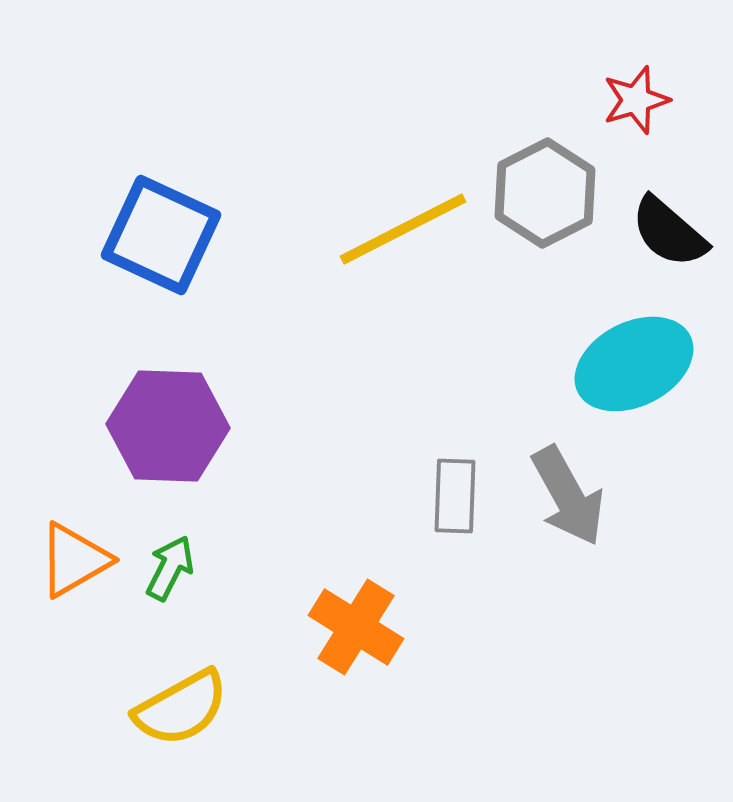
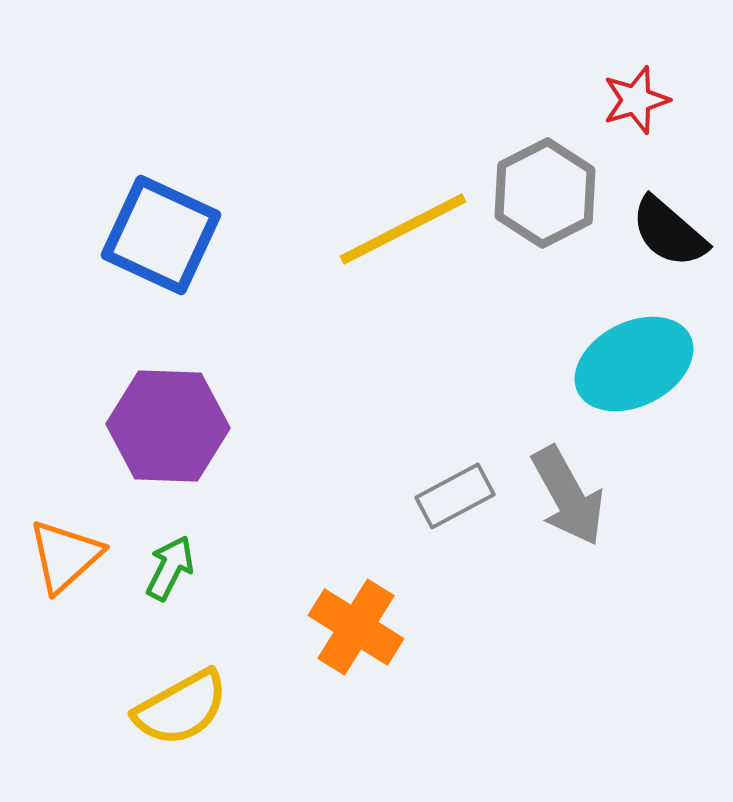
gray rectangle: rotated 60 degrees clockwise
orange triangle: moved 9 px left, 4 px up; rotated 12 degrees counterclockwise
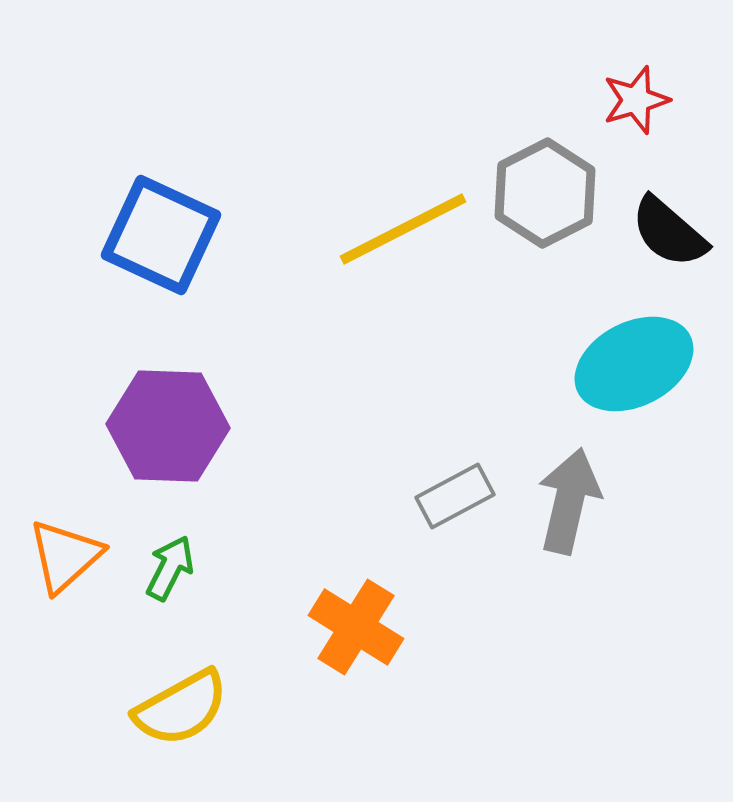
gray arrow: moved 1 px right, 5 px down; rotated 138 degrees counterclockwise
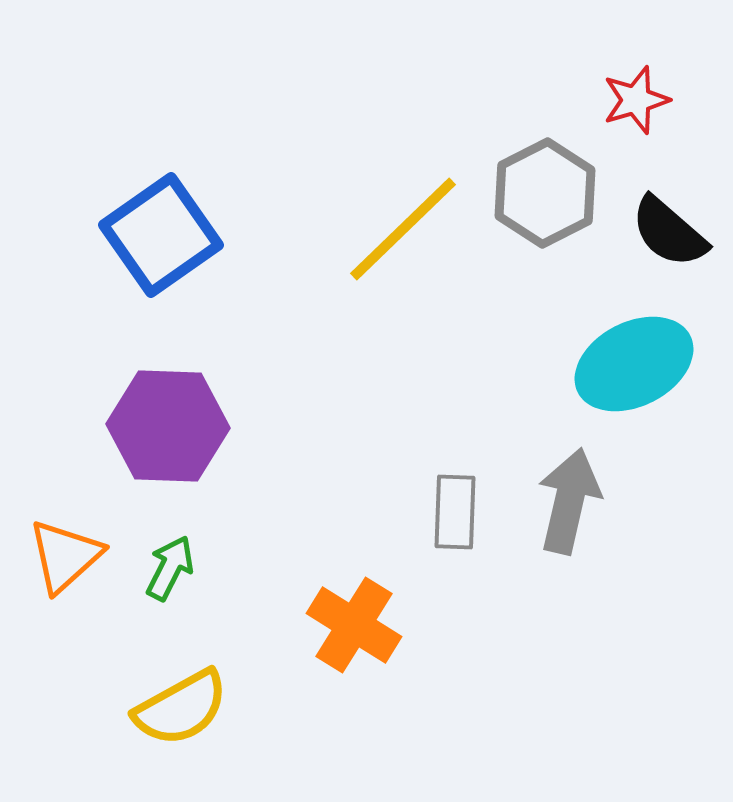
yellow line: rotated 17 degrees counterclockwise
blue square: rotated 30 degrees clockwise
gray rectangle: moved 16 px down; rotated 60 degrees counterclockwise
orange cross: moved 2 px left, 2 px up
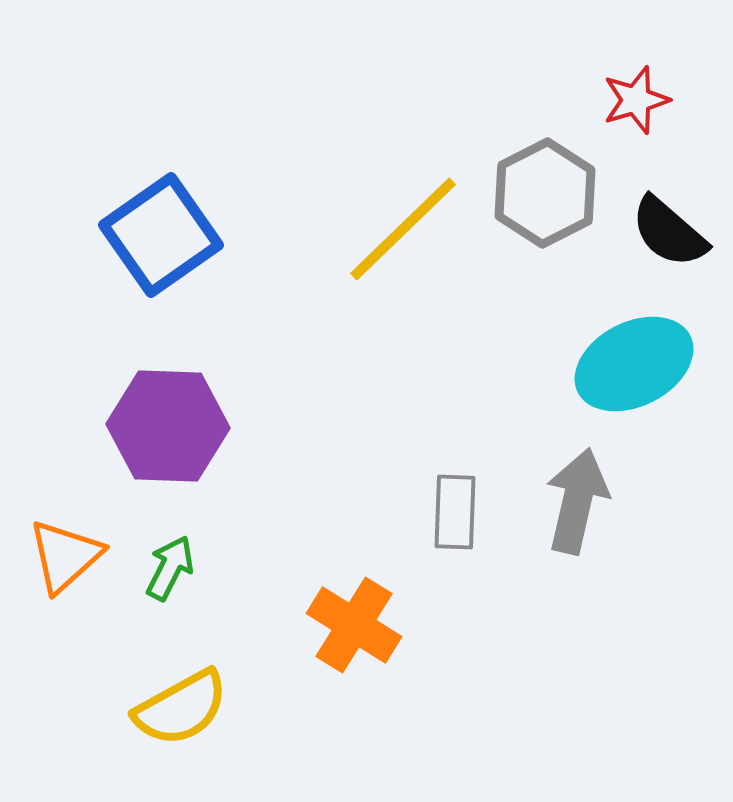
gray arrow: moved 8 px right
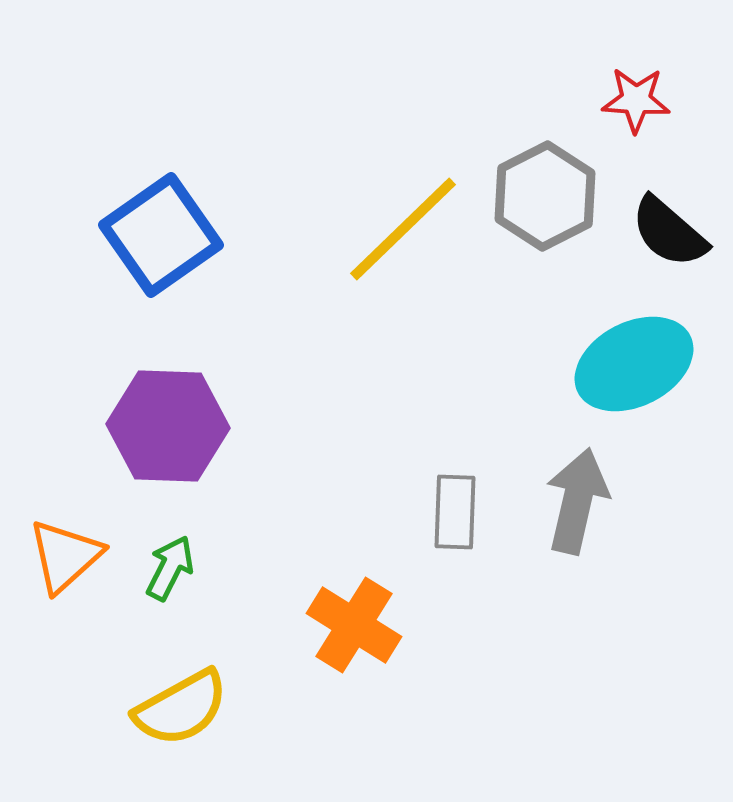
red star: rotated 20 degrees clockwise
gray hexagon: moved 3 px down
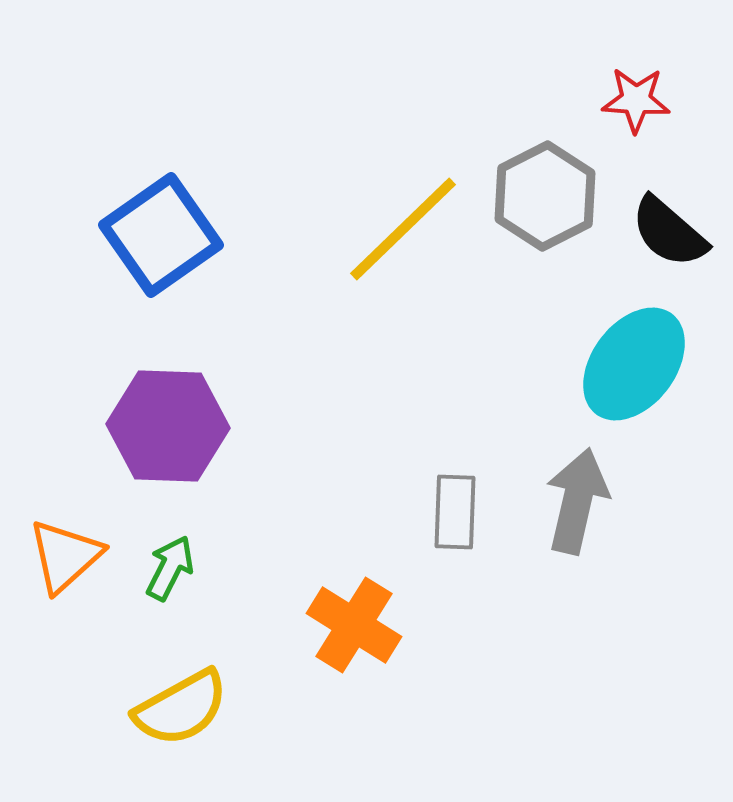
cyan ellipse: rotated 26 degrees counterclockwise
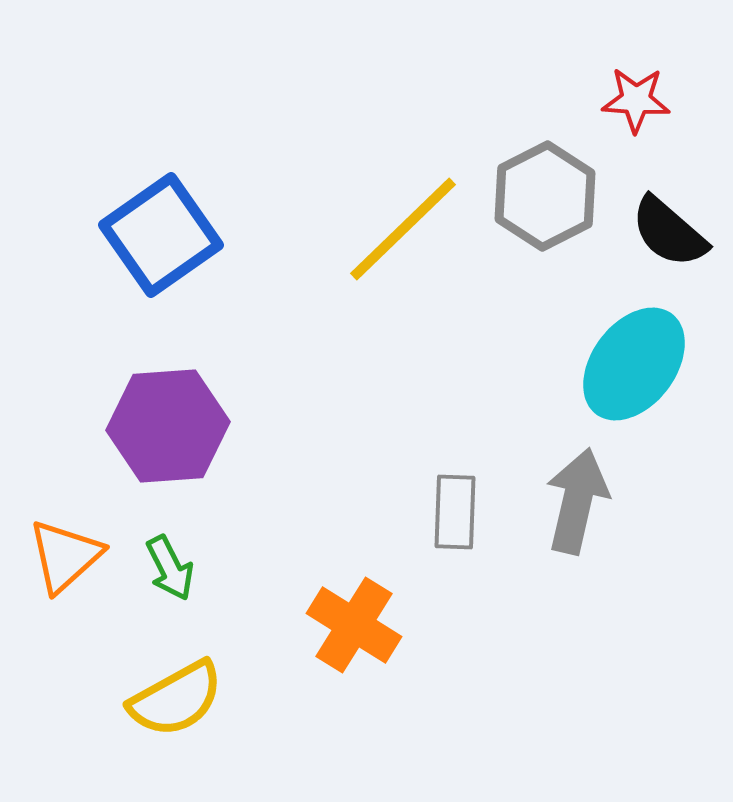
purple hexagon: rotated 6 degrees counterclockwise
green arrow: rotated 126 degrees clockwise
yellow semicircle: moved 5 px left, 9 px up
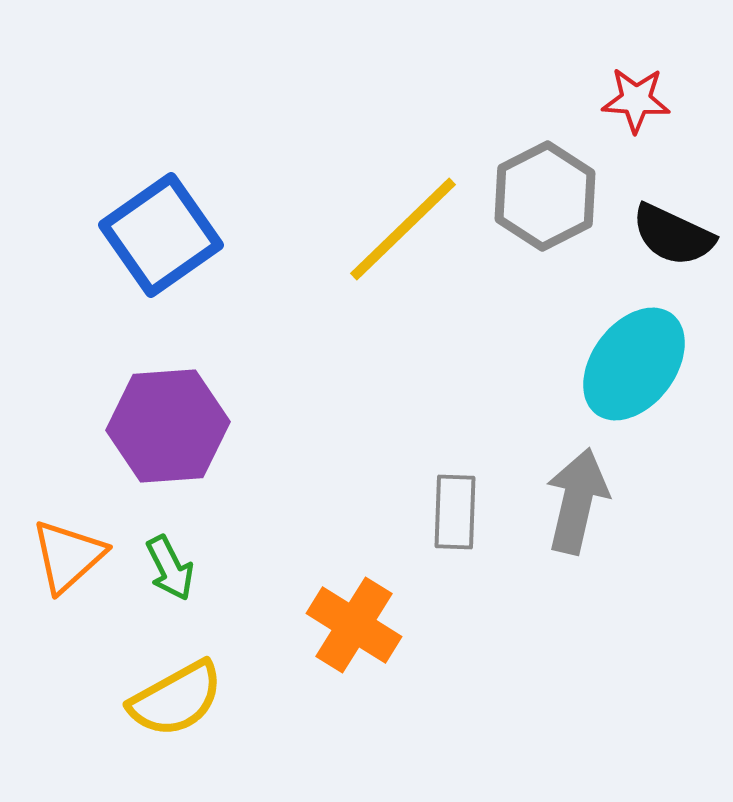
black semicircle: moved 4 px right, 3 px down; rotated 16 degrees counterclockwise
orange triangle: moved 3 px right
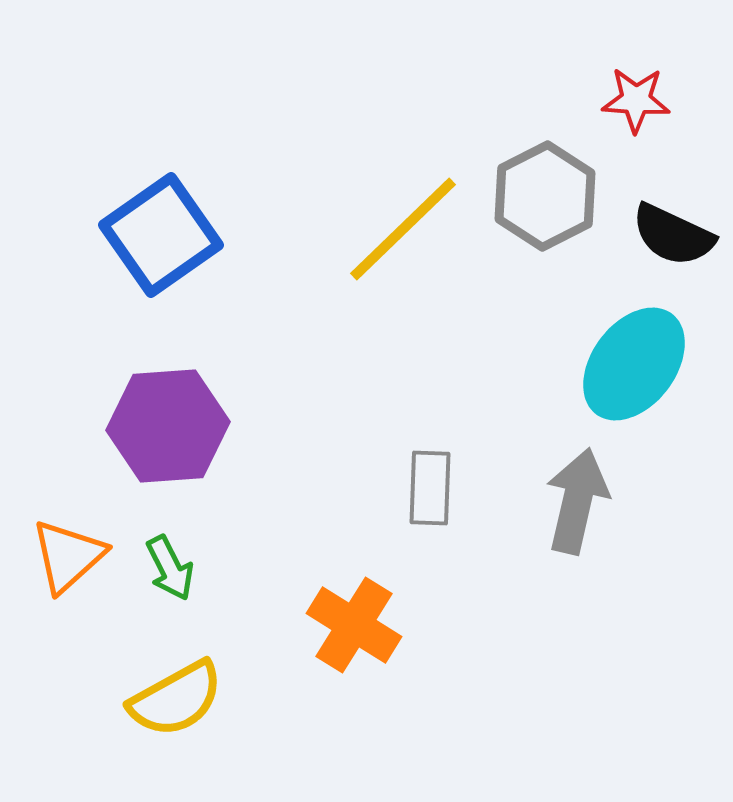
gray rectangle: moved 25 px left, 24 px up
